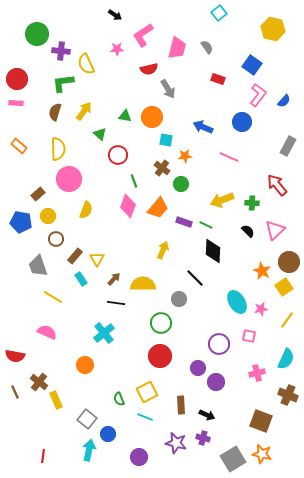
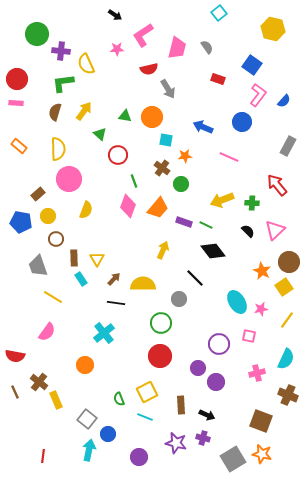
black diamond at (213, 251): rotated 40 degrees counterclockwise
brown rectangle at (75, 256): moved 1 px left, 2 px down; rotated 42 degrees counterclockwise
pink semicircle at (47, 332): rotated 102 degrees clockwise
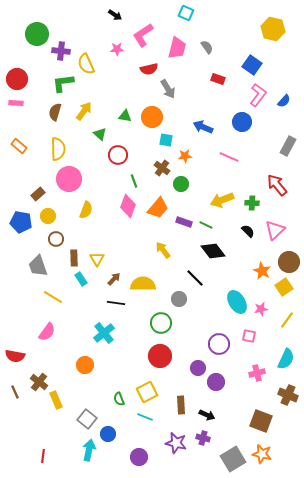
cyan square at (219, 13): moved 33 px left; rotated 28 degrees counterclockwise
yellow arrow at (163, 250): rotated 60 degrees counterclockwise
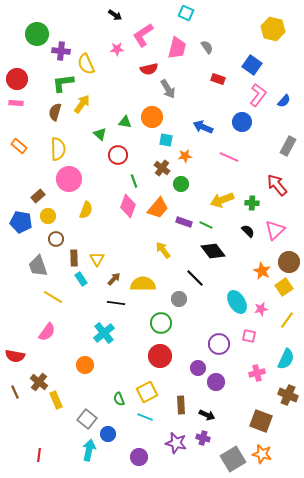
yellow arrow at (84, 111): moved 2 px left, 7 px up
green triangle at (125, 116): moved 6 px down
brown rectangle at (38, 194): moved 2 px down
red line at (43, 456): moved 4 px left, 1 px up
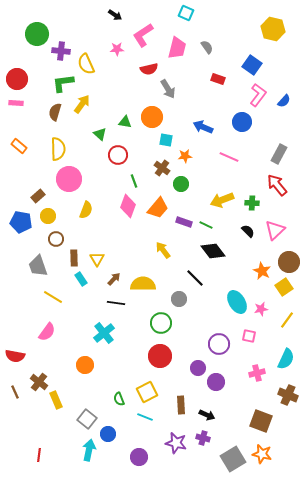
gray rectangle at (288, 146): moved 9 px left, 8 px down
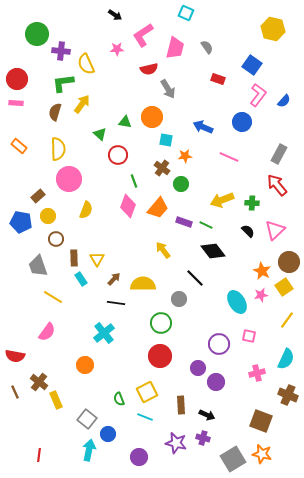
pink trapezoid at (177, 48): moved 2 px left
pink star at (261, 309): moved 14 px up
